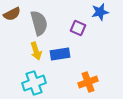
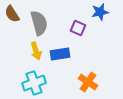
brown semicircle: rotated 84 degrees clockwise
orange cross: rotated 36 degrees counterclockwise
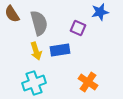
blue rectangle: moved 4 px up
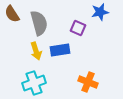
orange cross: rotated 12 degrees counterclockwise
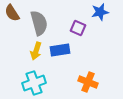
brown semicircle: moved 1 px up
yellow arrow: rotated 36 degrees clockwise
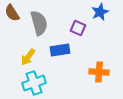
blue star: rotated 12 degrees counterclockwise
yellow arrow: moved 8 px left, 6 px down; rotated 18 degrees clockwise
orange cross: moved 11 px right, 10 px up; rotated 18 degrees counterclockwise
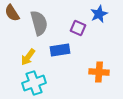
blue star: moved 1 px left, 2 px down
